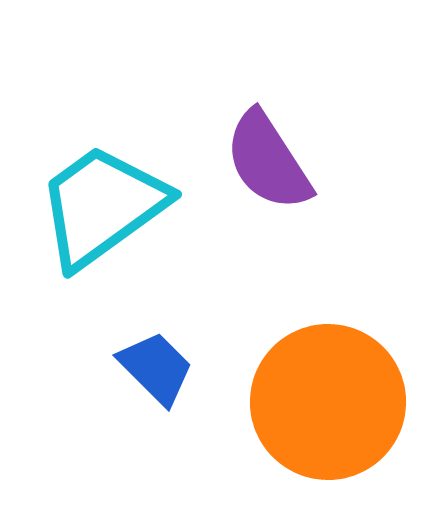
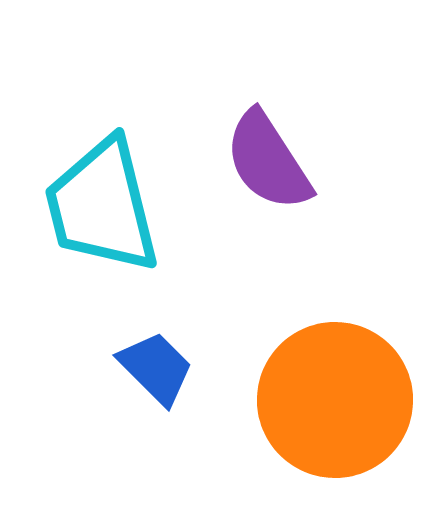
cyan trapezoid: rotated 68 degrees counterclockwise
orange circle: moved 7 px right, 2 px up
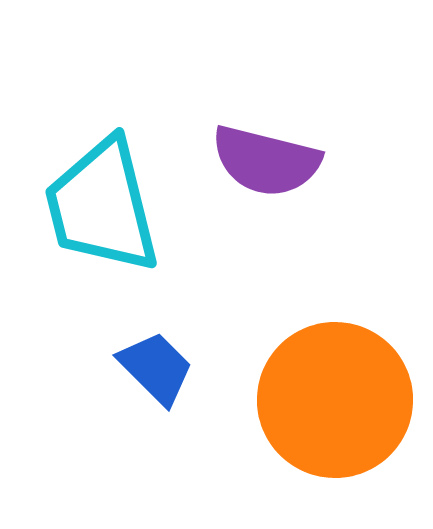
purple semicircle: moved 2 px left; rotated 43 degrees counterclockwise
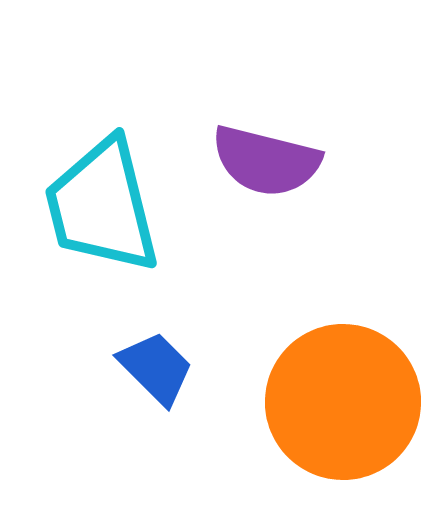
orange circle: moved 8 px right, 2 px down
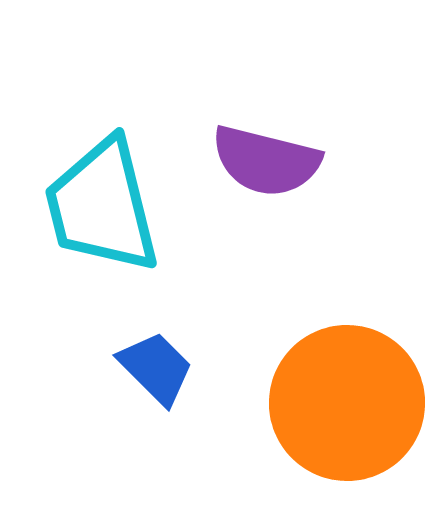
orange circle: moved 4 px right, 1 px down
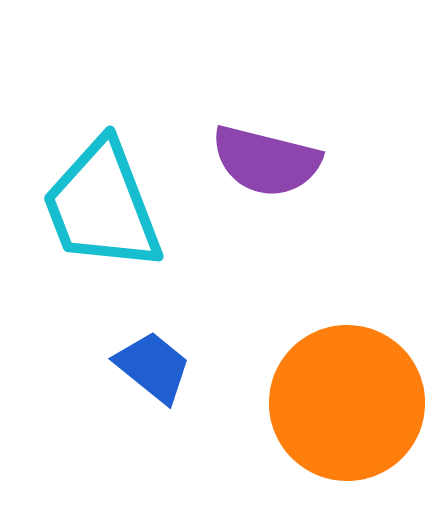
cyan trapezoid: rotated 7 degrees counterclockwise
blue trapezoid: moved 3 px left, 1 px up; rotated 6 degrees counterclockwise
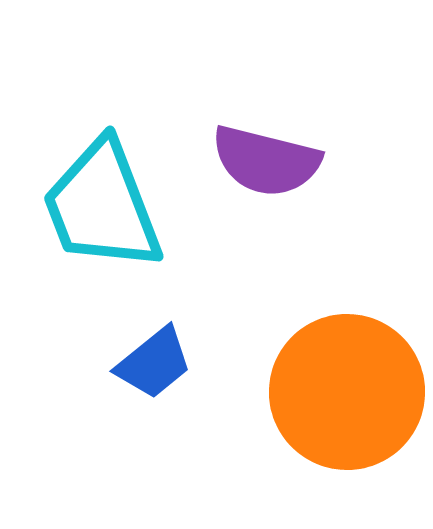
blue trapezoid: moved 1 px right, 4 px up; rotated 102 degrees clockwise
orange circle: moved 11 px up
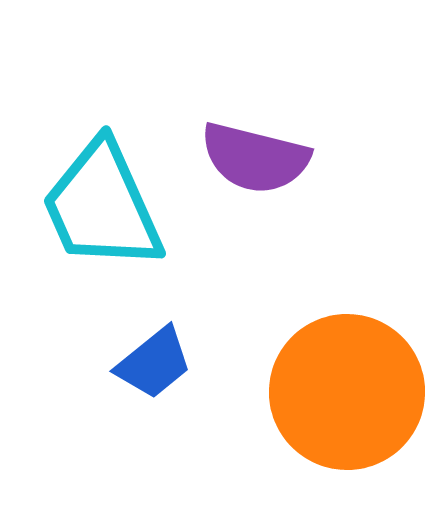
purple semicircle: moved 11 px left, 3 px up
cyan trapezoid: rotated 3 degrees counterclockwise
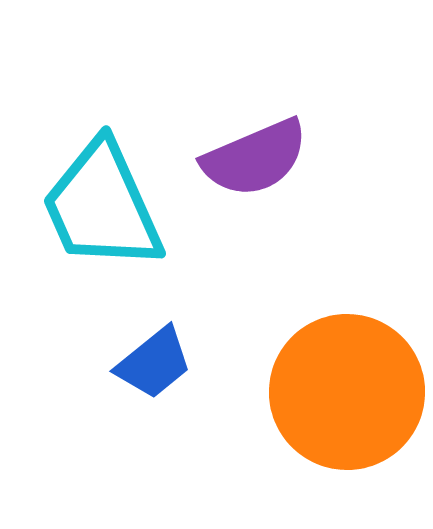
purple semicircle: rotated 37 degrees counterclockwise
